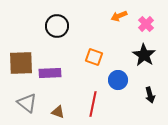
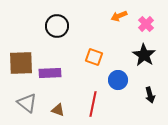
brown triangle: moved 2 px up
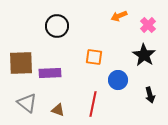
pink cross: moved 2 px right, 1 px down
orange square: rotated 12 degrees counterclockwise
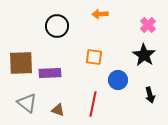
orange arrow: moved 19 px left, 2 px up; rotated 21 degrees clockwise
